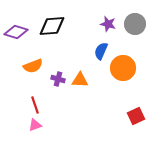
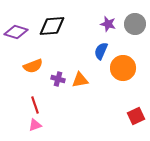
orange triangle: rotated 12 degrees counterclockwise
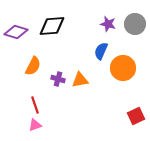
orange semicircle: rotated 42 degrees counterclockwise
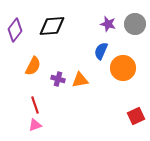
purple diamond: moved 1 px left, 2 px up; rotated 70 degrees counterclockwise
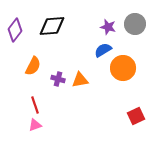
purple star: moved 3 px down
blue semicircle: moved 2 px right, 1 px up; rotated 36 degrees clockwise
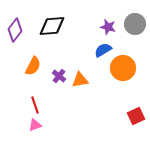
purple cross: moved 1 px right, 3 px up; rotated 24 degrees clockwise
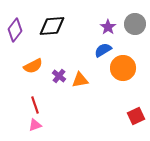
purple star: rotated 21 degrees clockwise
orange semicircle: rotated 36 degrees clockwise
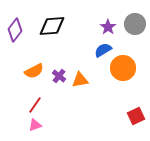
orange semicircle: moved 1 px right, 5 px down
red line: rotated 54 degrees clockwise
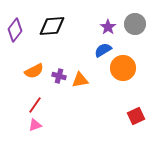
purple cross: rotated 24 degrees counterclockwise
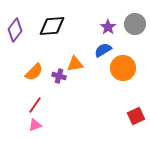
orange semicircle: moved 1 px down; rotated 18 degrees counterclockwise
orange triangle: moved 5 px left, 16 px up
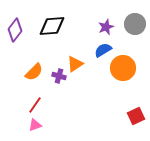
purple star: moved 2 px left; rotated 14 degrees clockwise
orange triangle: rotated 24 degrees counterclockwise
